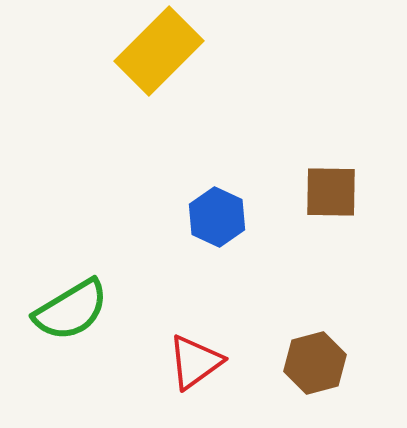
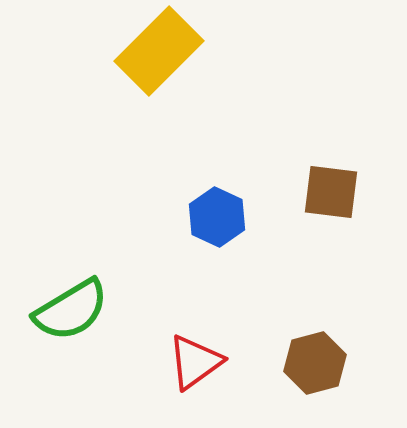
brown square: rotated 6 degrees clockwise
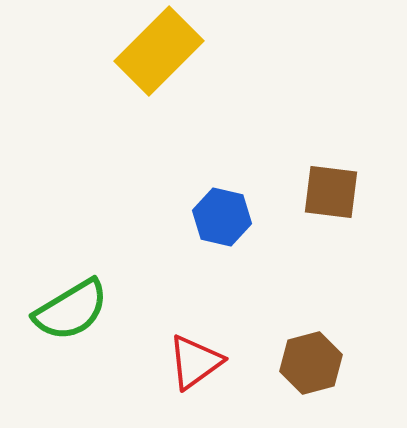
blue hexagon: moved 5 px right; rotated 12 degrees counterclockwise
brown hexagon: moved 4 px left
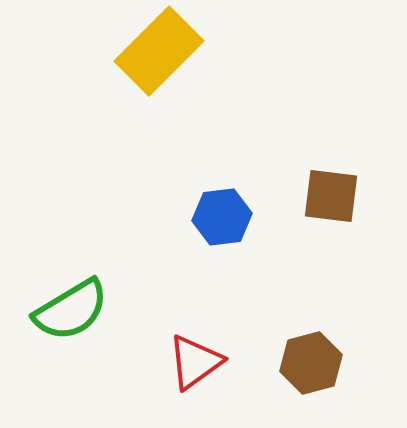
brown square: moved 4 px down
blue hexagon: rotated 20 degrees counterclockwise
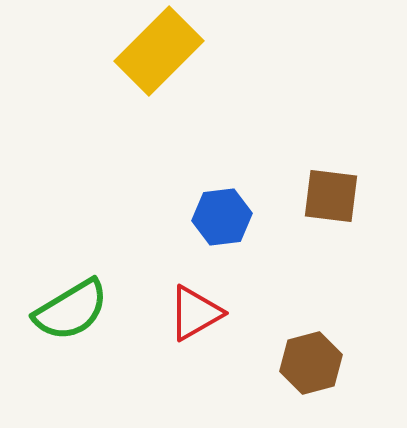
red triangle: moved 49 px up; rotated 6 degrees clockwise
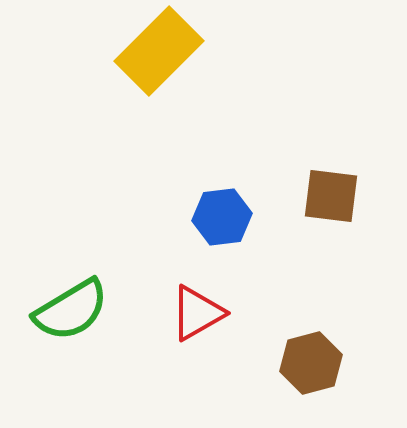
red triangle: moved 2 px right
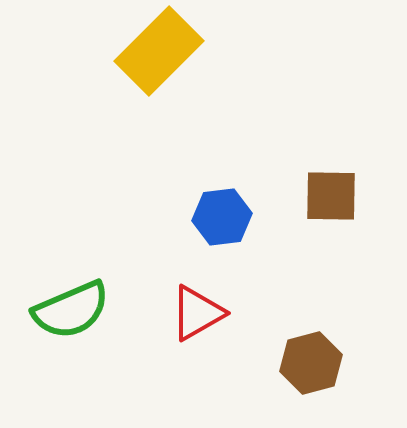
brown square: rotated 6 degrees counterclockwise
green semicircle: rotated 8 degrees clockwise
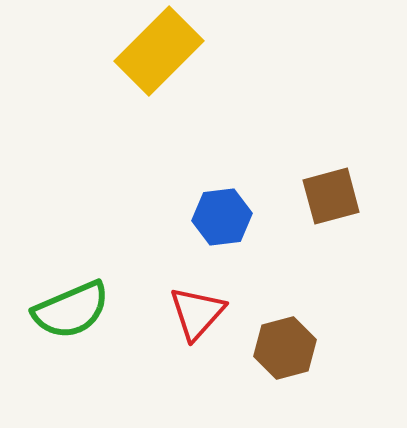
brown square: rotated 16 degrees counterclockwise
red triangle: rotated 18 degrees counterclockwise
brown hexagon: moved 26 px left, 15 px up
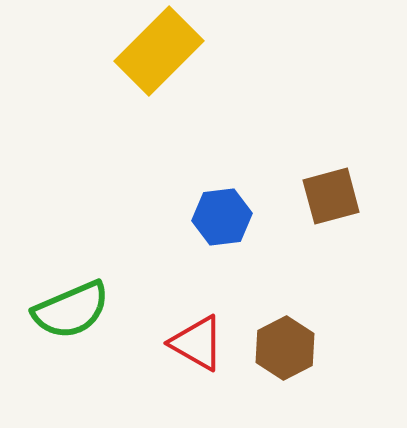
red triangle: moved 30 px down; rotated 42 degrees counterclockwise
brown hexagon: rotated 12 degrees counterclockwise
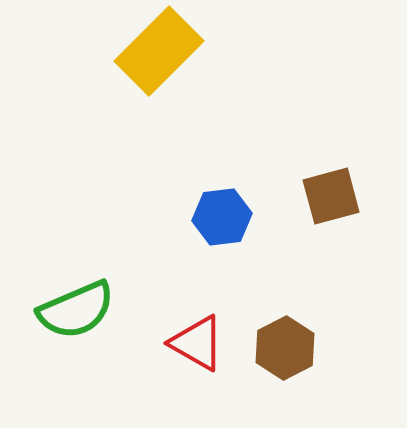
green semicircle: moved 5 px right
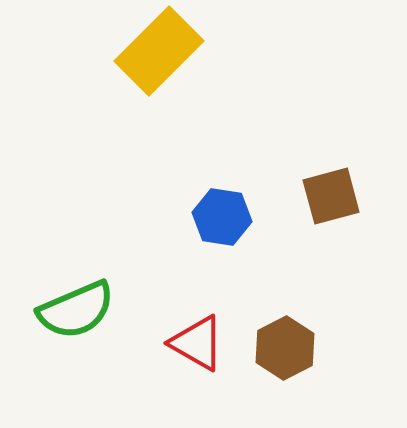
blue hexagon: rotated 16 degrees clockwise
